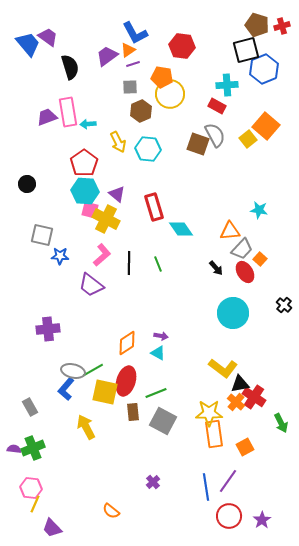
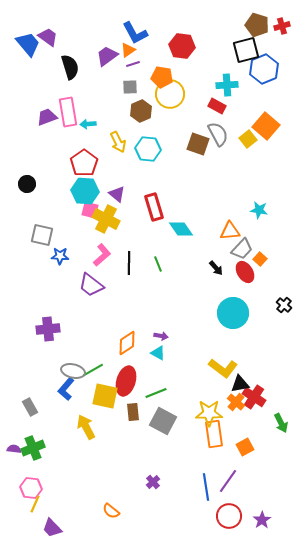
gray semicircle at (215, 135): moved 3 px right, 1 px up
yellow square at (105, 392): moved 4 px down
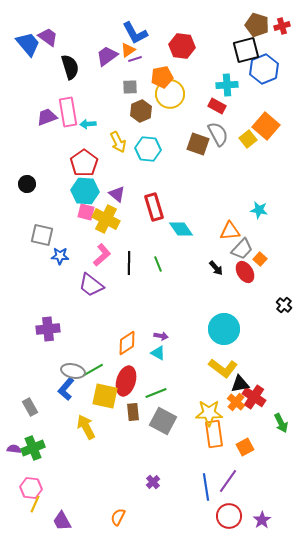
purple line at (133, 64): moved 2 px right, 5 px up
orange pentagon at (162, 77): rotated 20 degrees counterclockwise
pink square at (90, 210): moved 4 px left, 2 px down
cyan circle at (233, 313): moved 9 px left, 16 px down
orange semicircle at (111, 511): moved 7 px right, 6 px down; rotated 78 degrees clockwise
purple trapezoid at (52, 528): moved 10 px right, 7 px up; rotated 15 degrees clockwise
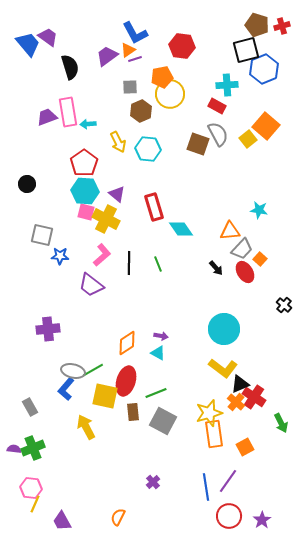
black triangle at (240, 384): rotated 12 degrees counterclockwise
yellow star at (209, 413): rotated 16 degrees counterclockwise
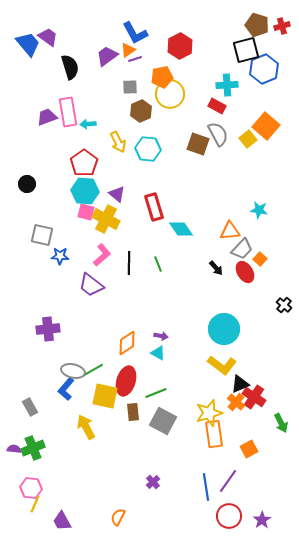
red hexagon at (182, 46): moved 2 px left; rotated 25 degrees clockwise
yellow L-shape at (223, 368): moved 1 px left, 3 px up
orange square at (245, 447): moved 4 px right, 2 px down
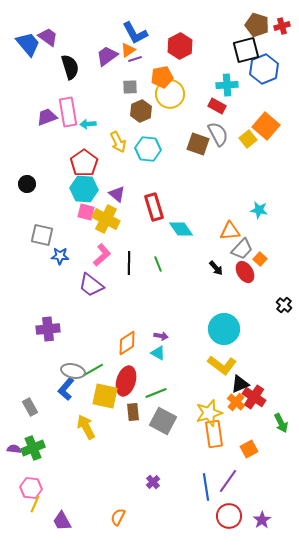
cyan hexagon at (85, 191): moved 1 px left, 2 px up
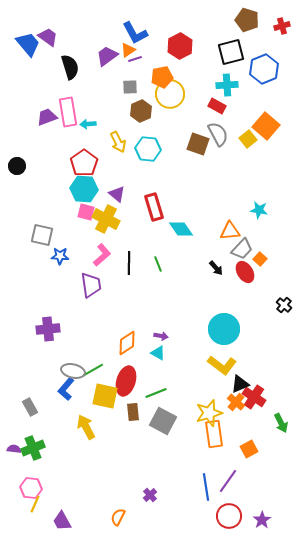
brown pentagon at (257, 25): moved 10 px left, 5 px up
black square at (246, 50): moved 15 px left, 2 px down
black circle at (27, 184): moved 10 px left, 18 px up
purple trapezoid at (91, 285): rotated 136 degrees counterclockwise
purple cross at (153, 482): moved 3 px left, 13 px down
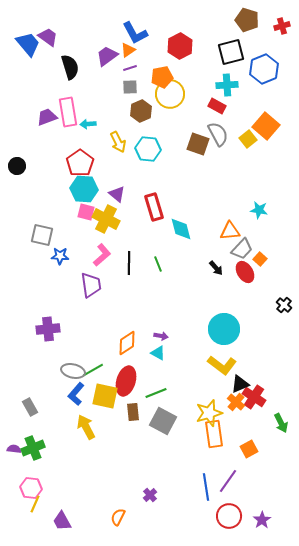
purple line at (135, 59): moved 5 px left, 9 px down
red pentagon at (84, 163): moved 4 px left
cyan diamond at (181, 229): rotated 20 degrees clockwise
blue L-shape at (66, 389): moved 10 px right, 5 px down
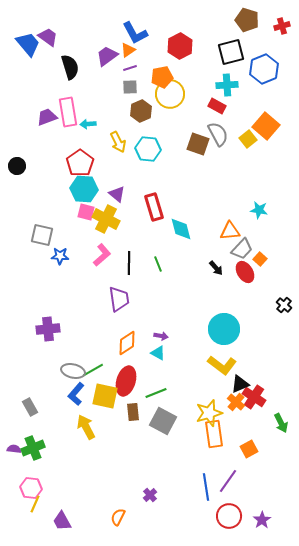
purple trapezoid at (91, 285): moved 28 px right, 14 px down
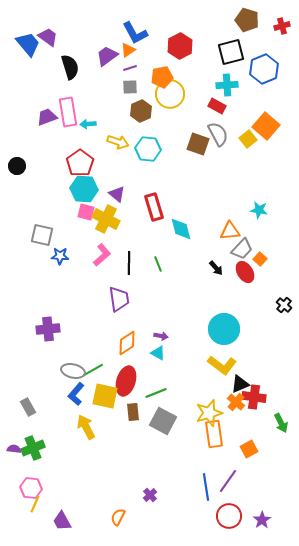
yellow arrow at (118, 142): rotated 45 degrees counterclockwise
red cross at (254, 397): rotated 25 degrees counterclockwise
gray rectangle at (30, 407): moved 2 px left
